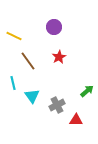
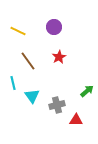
yellow line: moved 4 px right, 5 px up
gray cross: rotated 14 degrees clockwise
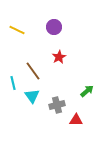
yellow line: moved 1 px left, 1 px up
brown line: moved 5 px right, 10 px down
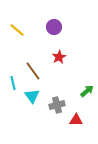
yellow line: rotated 14 degrees clockwise
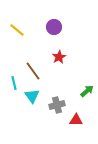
cyan line: moved 1 px right
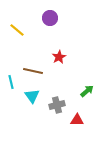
purple circle: moved 4 px left, 9 px up
brown line: rotated 42 degrees counterclockwise
cyan line: moved 3 px left, 1 px up
red triangle: moved 1 px right
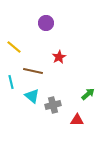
purple circle: moved 4 px left, 5 px down
yellow line: moved 3 px left, 17 px down
green arrow: moved 1 px right, 3 px down
cyan triangle: rotated 14 degrees counterclockwise
gray cross: moved 4 px left
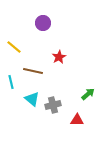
purple circle: moved 3 px left
cyan triangle: moved 3 px down
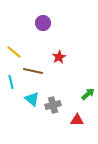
yellow line: moved 5 px down
